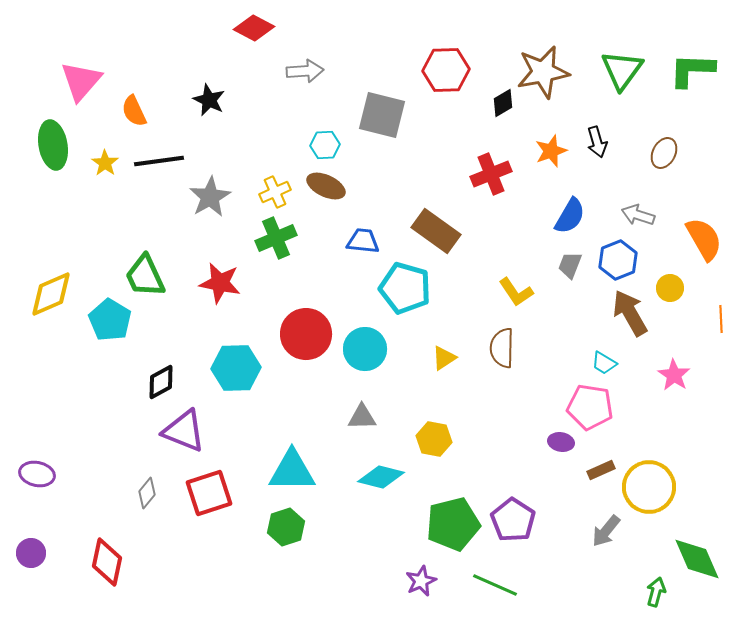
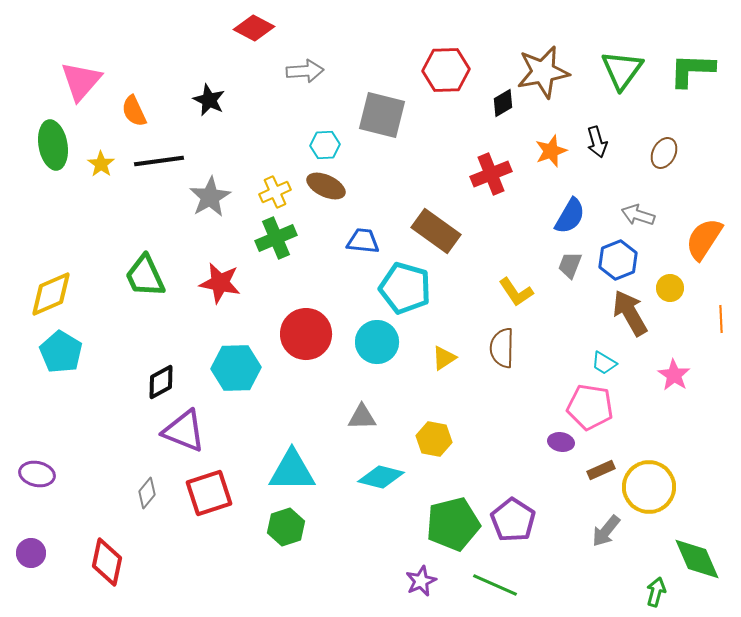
yellow star at (105, 163): moved 4 px left, 1 px down
orange semicircle at (704, 239): rotated 117 degrees counterclockwise
cyan pentagon at (110, 320): moved 49 px left, 32 px down
cyan circle at (365, 349): moved 12 px right, 7 px up
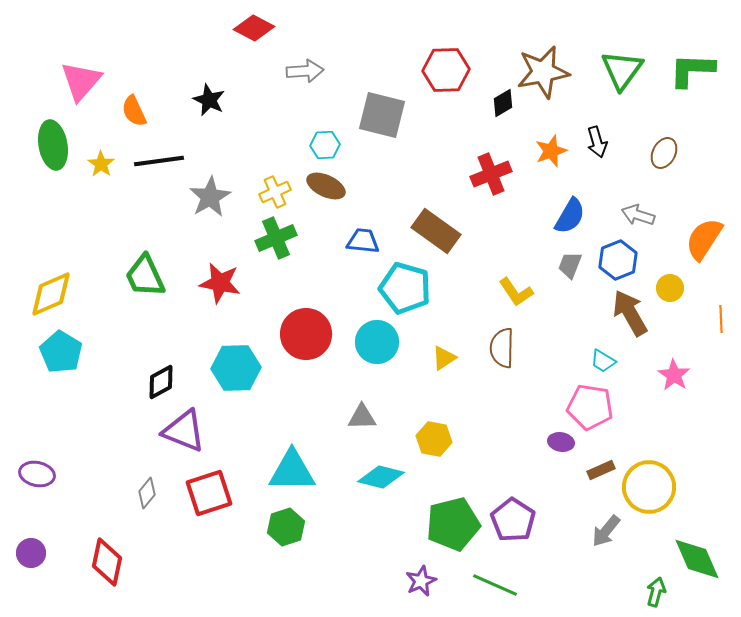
cyan trapezoid at (604, 363): moved 1 px left, 2 px up
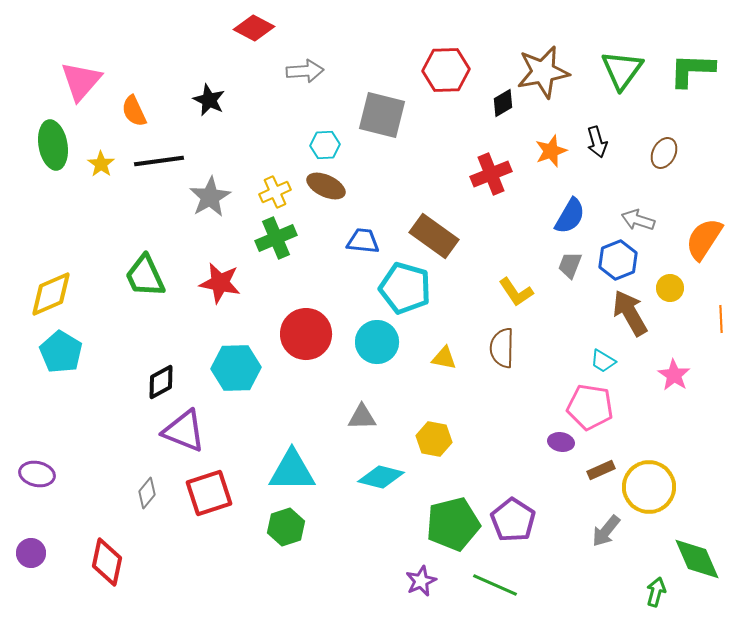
gray arrow at (638, 215): moved 5 px down
brown rectangle at (436, 231): moved 2 px left, 5 px down
yellow triangle at (444, 358): rotated 44 degrees clockwise
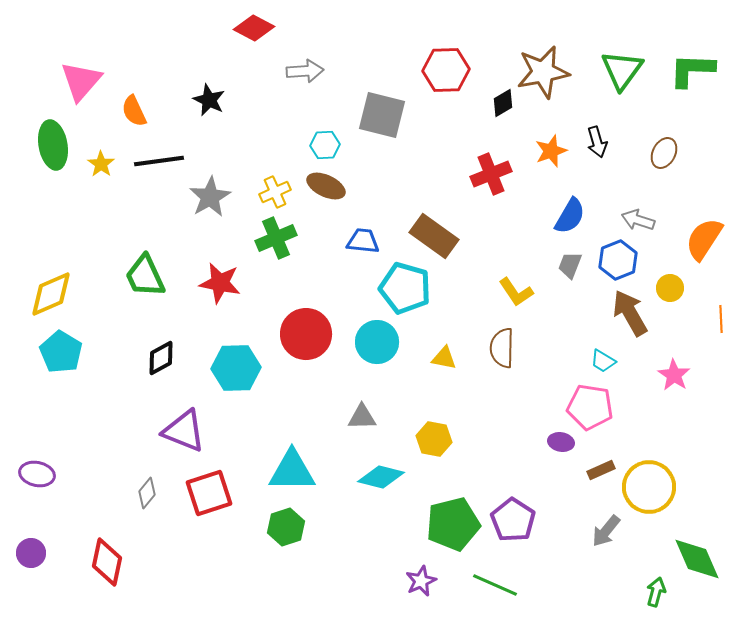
black diamond at (161, 382): moved 24 px up
